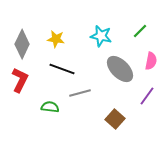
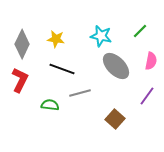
gray ellipse: moved 4 px left, 3 px up
green semicircle: moved 2 px up
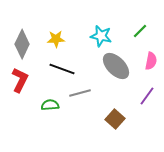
yellow star: rotated 12 degrees counterclockwise
green semicircle: rotated 12 degrees counterclockwise
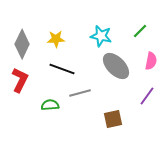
brown square: moved 2 px left; rotated 36 degrees clockwise
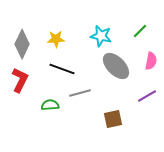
purple line: rotated 24 degrees clockwise
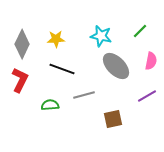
gray line: moved 4 px right, 2 px down
